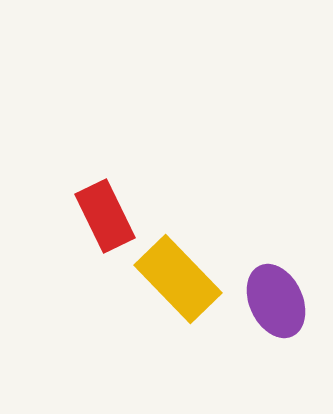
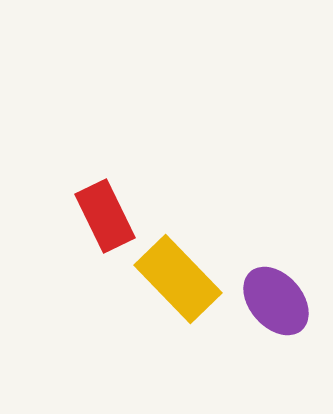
purple ellipse: rotated 16 degrees counterclockwise
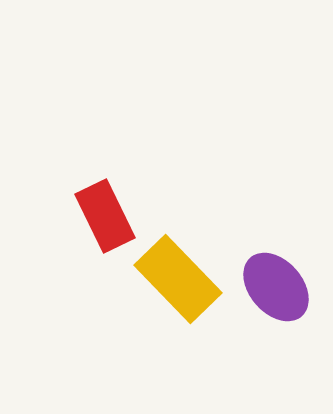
purple ellipse: moved 14 px up
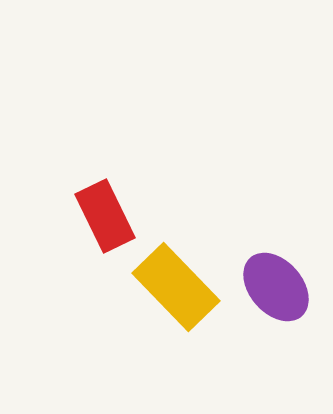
yellow rectangle: moved 2 px left, 8 px down
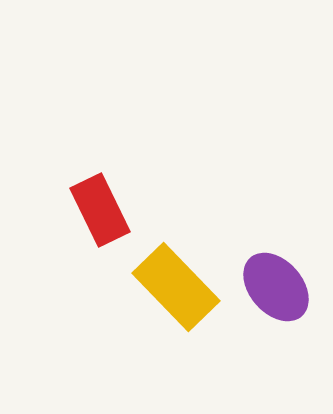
red rectangle: moved 5 px left, 6 px up
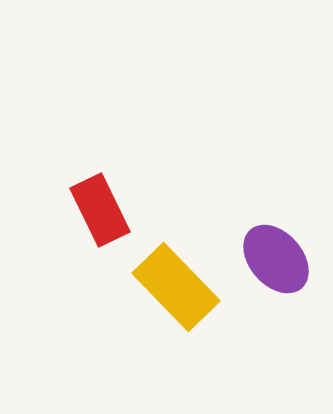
purple ellipse: moved 28 px up
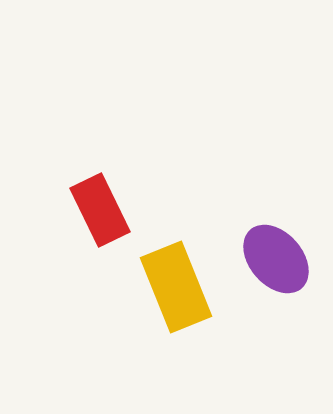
yellow rectangle: rotated 22 degrees clockwise
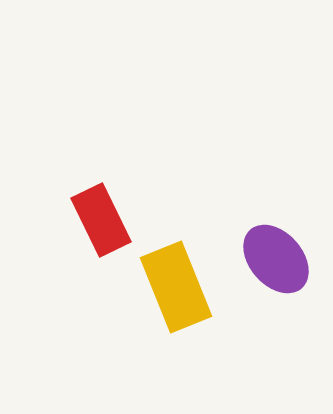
red rectangle: moved 1 px right, 10 px down
